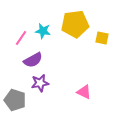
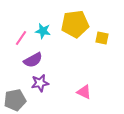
gray pentagon: rotated 30 degrees counterclockwise
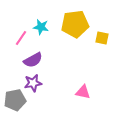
cyan star: moved 2 px left, 4 px up
purple star: moved 7 px left
pink triangle: moved 1 px left; rotated 14 degrees counterclockwise
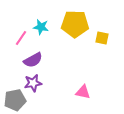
yellow pentagon: rotated 8 degrees clockwise
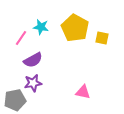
yellow pentagon: moved 4 px down; rotated 28 degrees clockwise
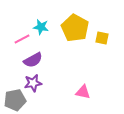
pink line: moved 1 px right, 1 px down; rotated 28 degrees clockwise
